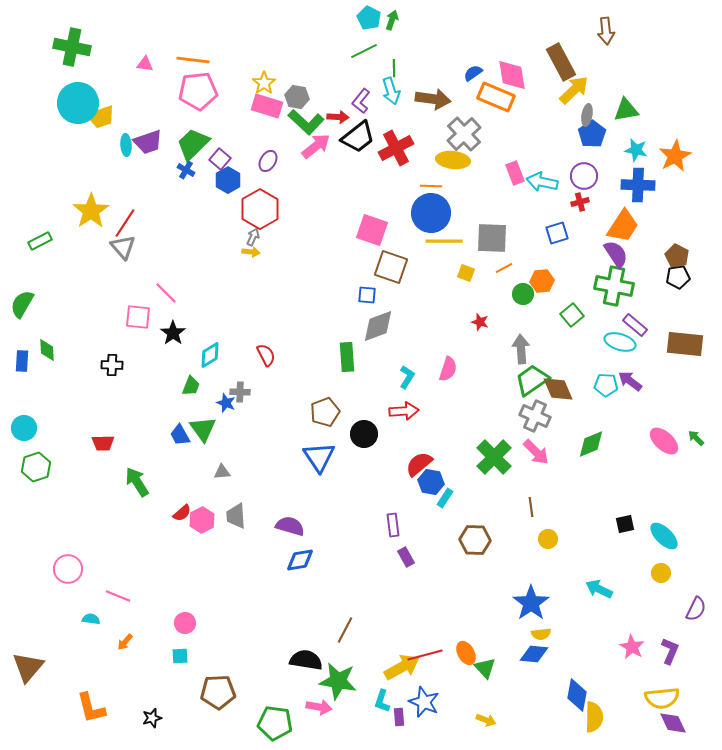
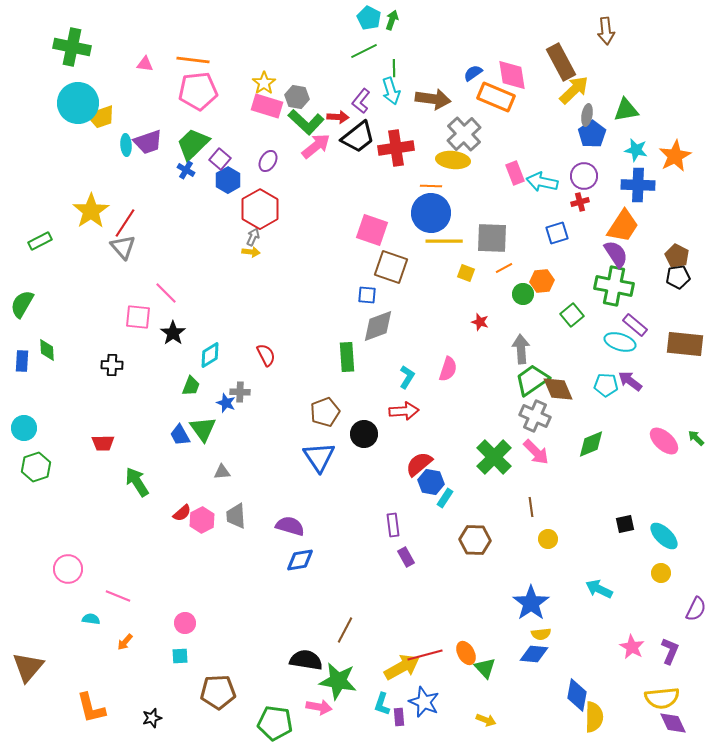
red cross at (396, 148): rotated 20 degrees clockwise
cyan L-shape at (382, 701): moved 3 px down
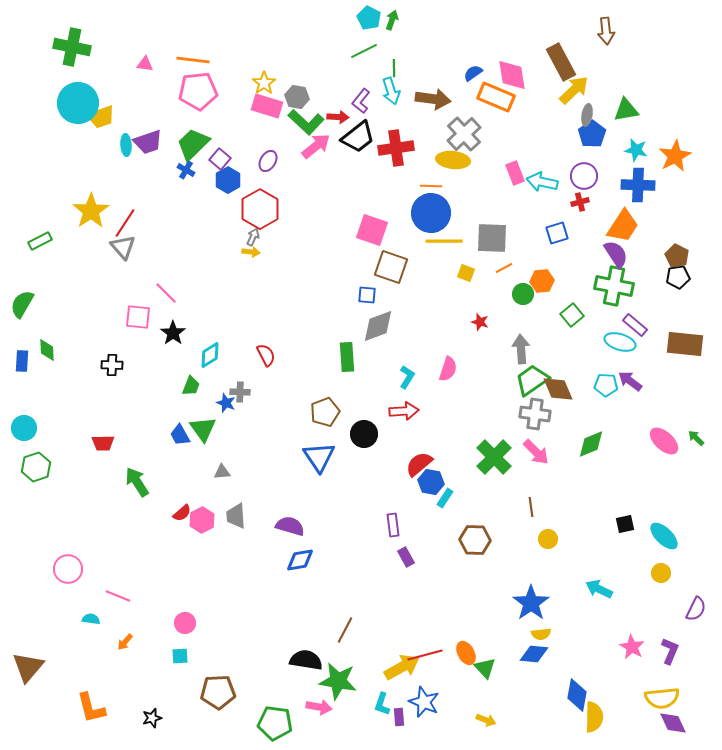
gray cross at (535, 416): moved 2 px up; rotated 16 degrees counterclockwise
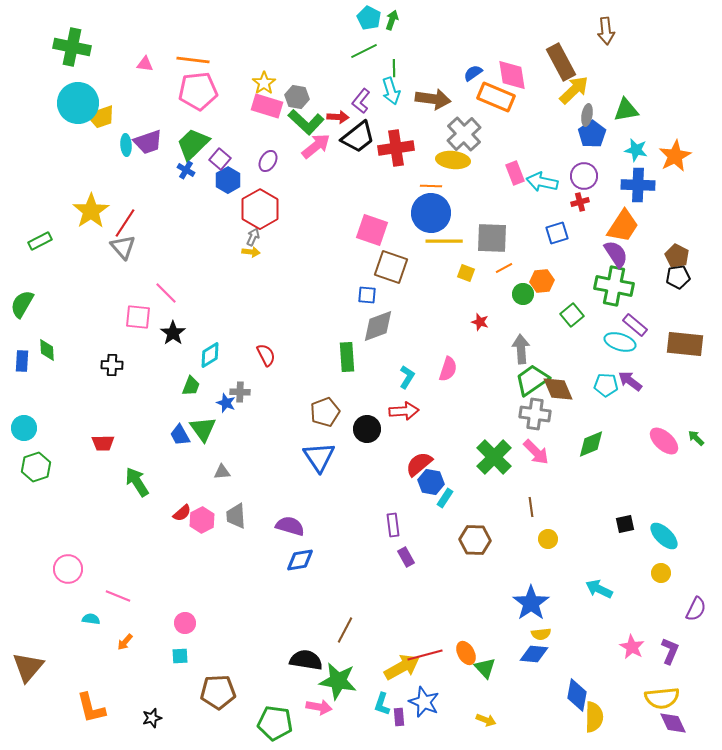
black circle at (364, 434): moved 3 px right, 5 px up
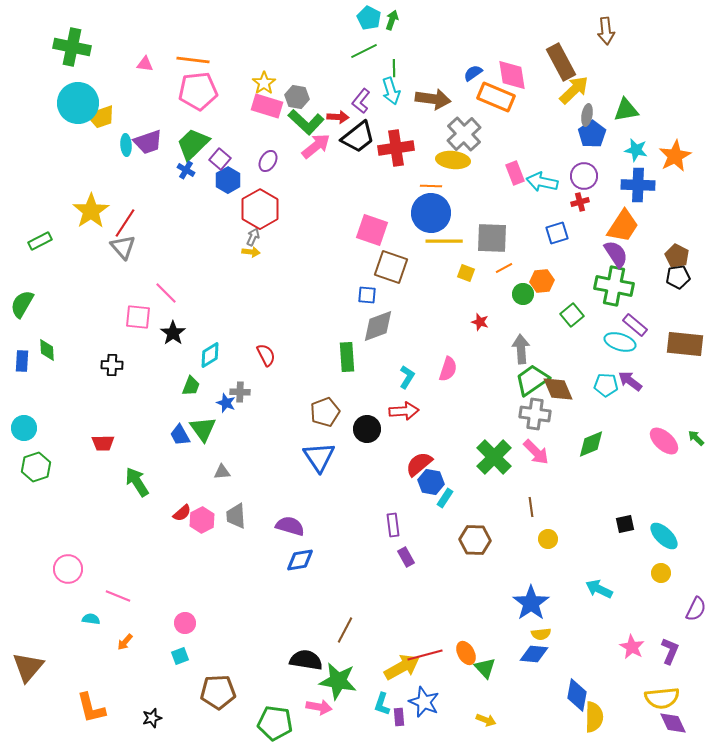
cyan square at (180, 656): rotated 18 degrees counterclockwise
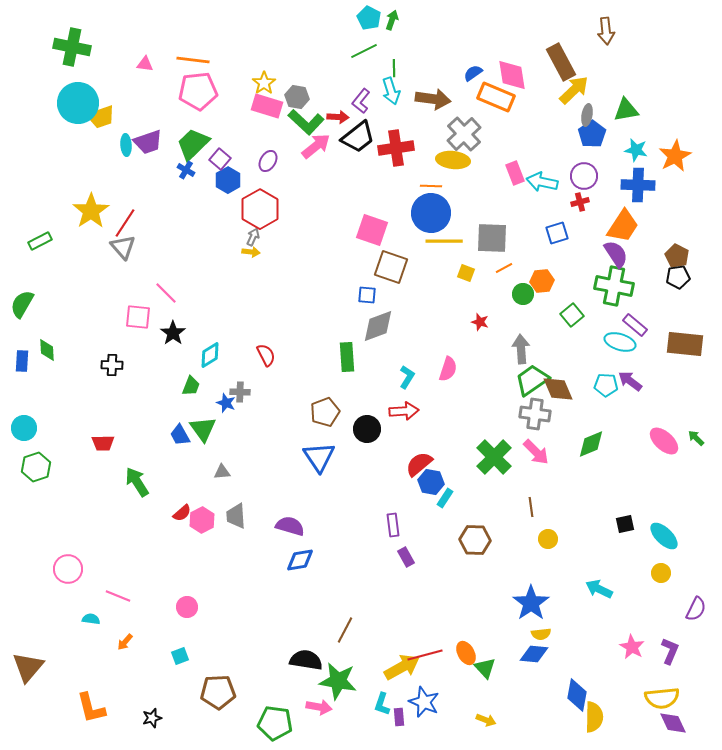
pink circle at (185, 623): moved 2 px right, 16 px up
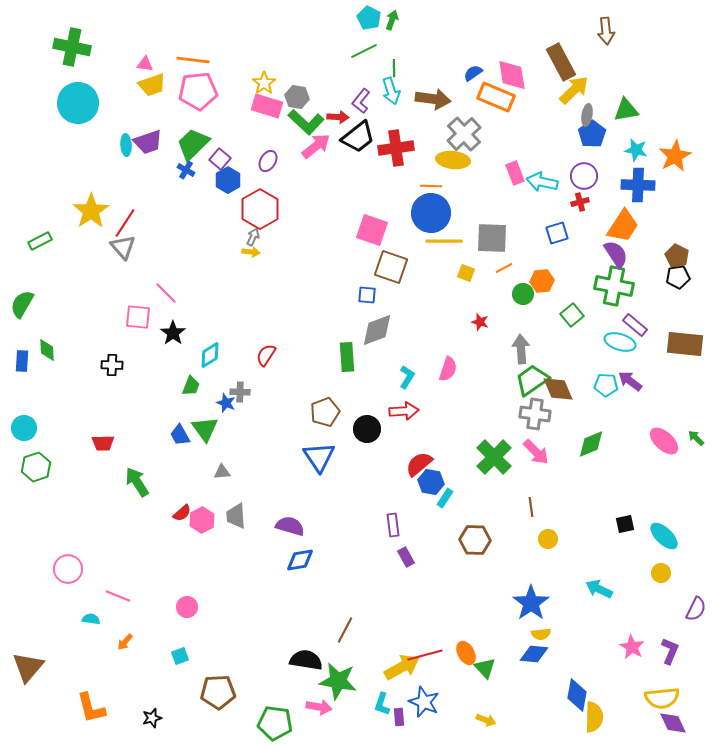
yellow trapezoid at (101, 117): moved 51 px right, 32 px up
gray diamond at (378, 326): moved 1 px left, 4 px down
red semicircle at (266, 355): rotated 120 degrees counterclockwise
green triangle at (203, 429): moved 2 px right
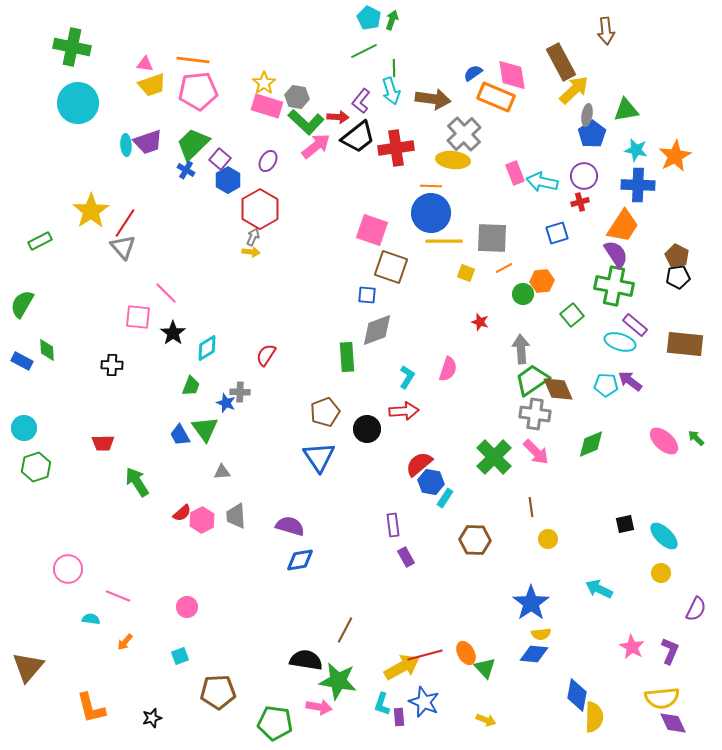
cyan diamond at (210, 355): moved 3 px left, 7 px up
blue rectangle at (22, 361): rotated 65 degrees counterclockwise
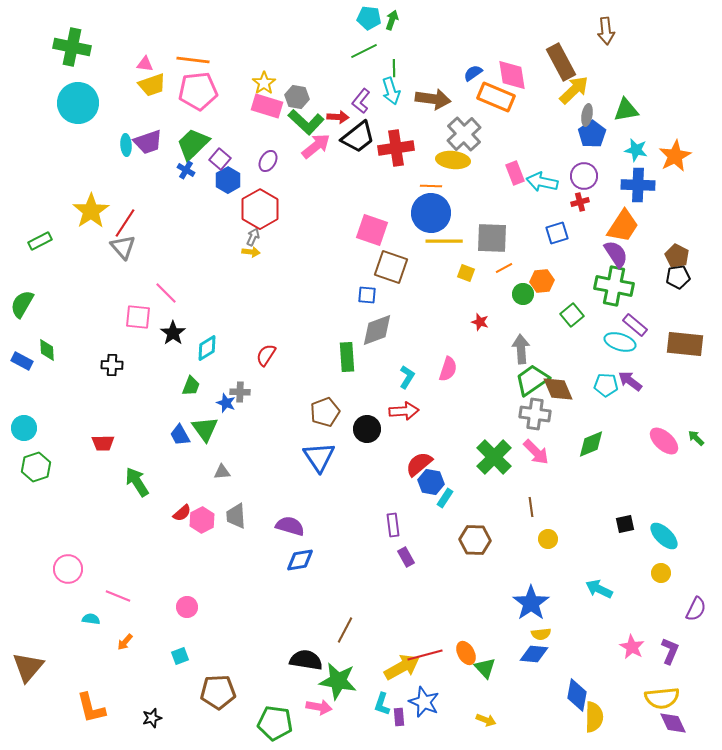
cyan pentagon at (369, 18): rotated 20 degrees counterclockwise
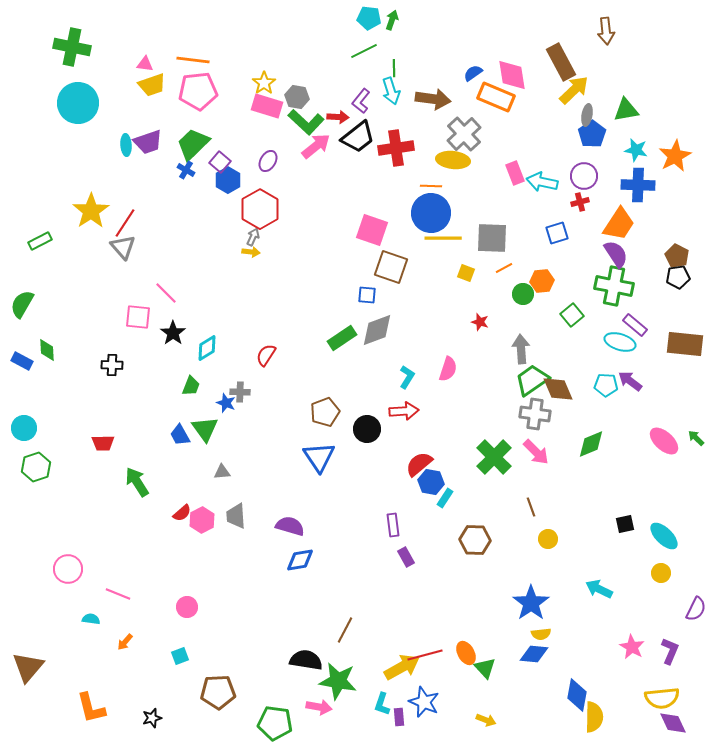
purple square at (220, 159): moved 3 px down
orange trapezoid at (623, 226): moved 4 px left, 2 px up
yellow line at (444, 241): moved 1 px left, 3 px up
green rectangle at (347, 357): moved 5 px left, 19 px up; rotated 60 degrees clockwise
brown line at (531, 507): rotated 12 degrees counterclockwise
pink line at (118, 596): moved 2 px up
